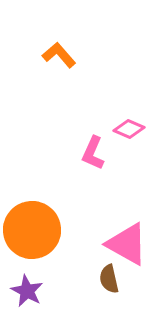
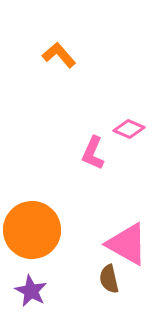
purple star: moved 4 px right
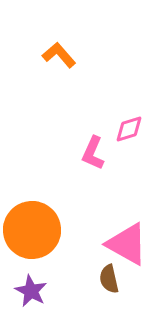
pink diamond: rotated 40 degrees counterclockwise
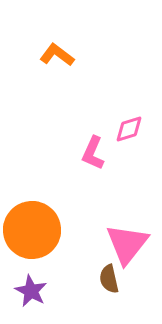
orange L-shape: moved 2 px left; rotated 12 degrees counterclockwise
pink triangle: rotated 39 degrees clockwise
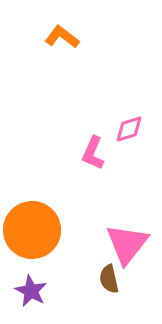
orange L-shape: moved 5 px right, 18 px up
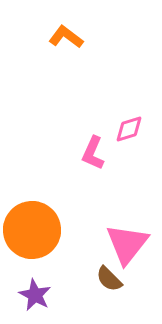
orange L-shape: moved 4 px right
brown semicircle: rotated 32 degrees counterclockwise
purple star: moved 4 px right, 4 px down
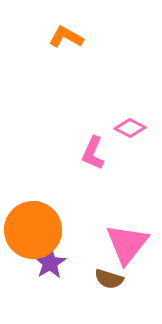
orange L-shape: rotated 8 degrees counterclockwise
pink diamond: moved 1 px right, 1 px up; rotated 44 degrees clockwise
orange circle: moved 1 px right
brown semicircle: rotated 28 degrees counterclockwise
purple star: moved 15 px right, 32 px up; rotated 12 degrees clockwise
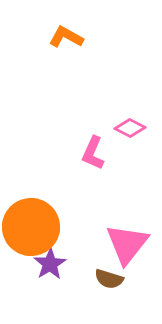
orange circle: moved 2 px left, 3 px up
purple star: moved 1 px down
